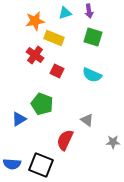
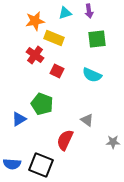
green square: moved 4 px right, 2 px down; rotated 24 degrees counterclockwise
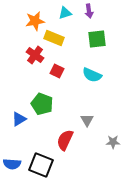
gray triangle: rotated 24 degrees clockwise
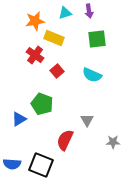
red square: rotated 24 degrees clockwise
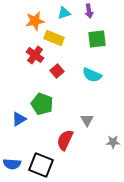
cyan triangle: moved 1 px left
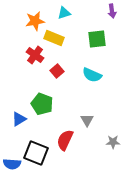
purple arrow: moved 23 px right
black square: moved 5 px left, 12 px up
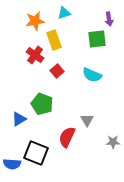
purple arrow: moved 3 px left, 8 px down
yellow rectangle: moved 2 px down; rotated 48 degrees clockwise
red semicircle: moved 2 px right, 3 px up
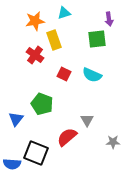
red square: moved 7 px right, 3 px down; rotated 24 degrees counterclockwise
blue triangle: moved 3 px left; rotated 21 degrees counterclockwise
red semicircle: rotated 25 degrees clockwise
